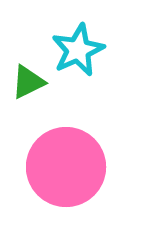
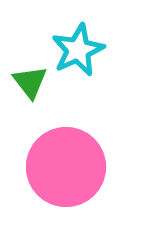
green triangle: moved 2 px right; rotated 42 degrees counterclockwise
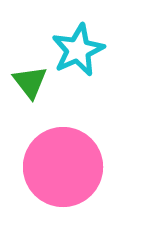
pink circle: moved 3 px left
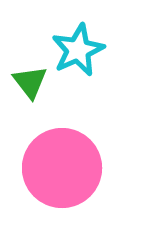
pink circle: moved 1 px left, 1 px down
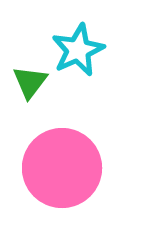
green triangle: rotated 15 degrees clockwise
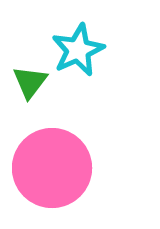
pink circle: moved 10 px left
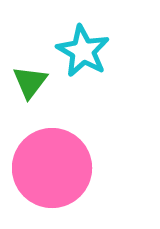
cyan star: moved 5 px right, 1 px down; rotated 18 degrees counterclockwise
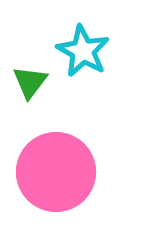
pink circle: moved 4 px right, 4 px down
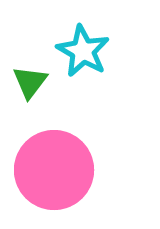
pink circle: moved 2 px left, 2 px up
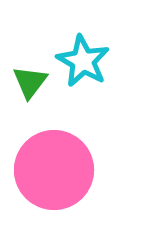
cyan star: moved 10 px down
